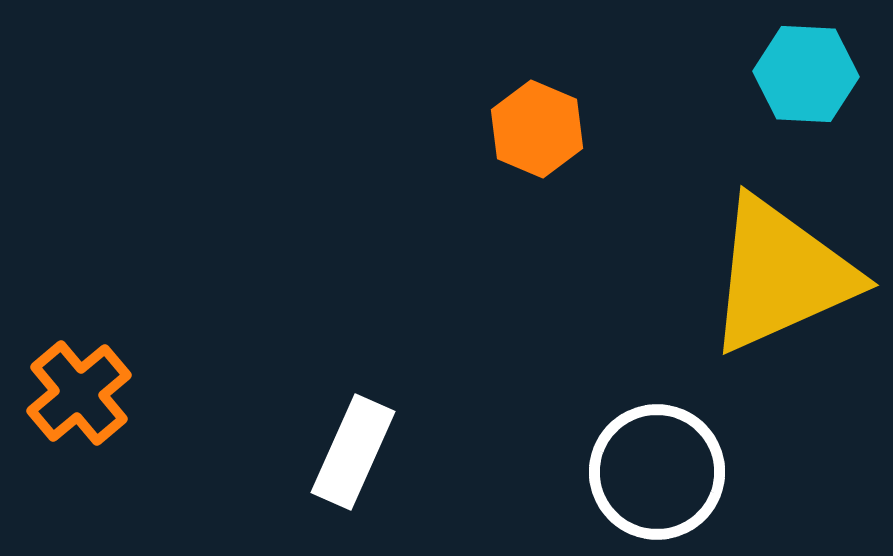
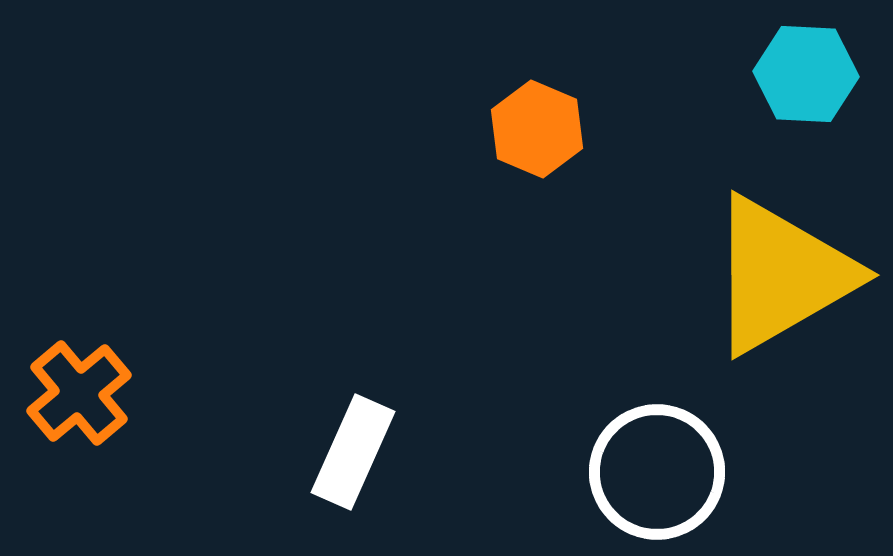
yellow triangle: rotated 6 degrees counterclockwise
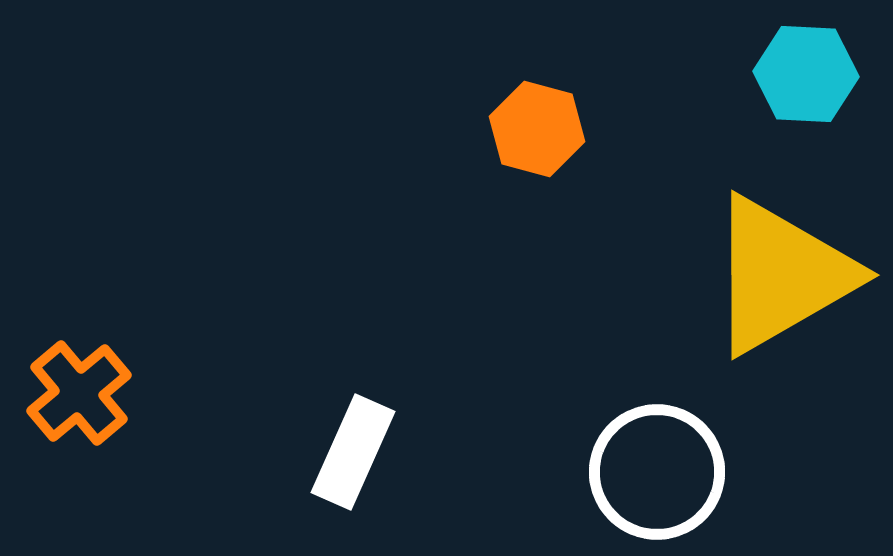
orange hexagon: rotated 8 degrees counterclockwise
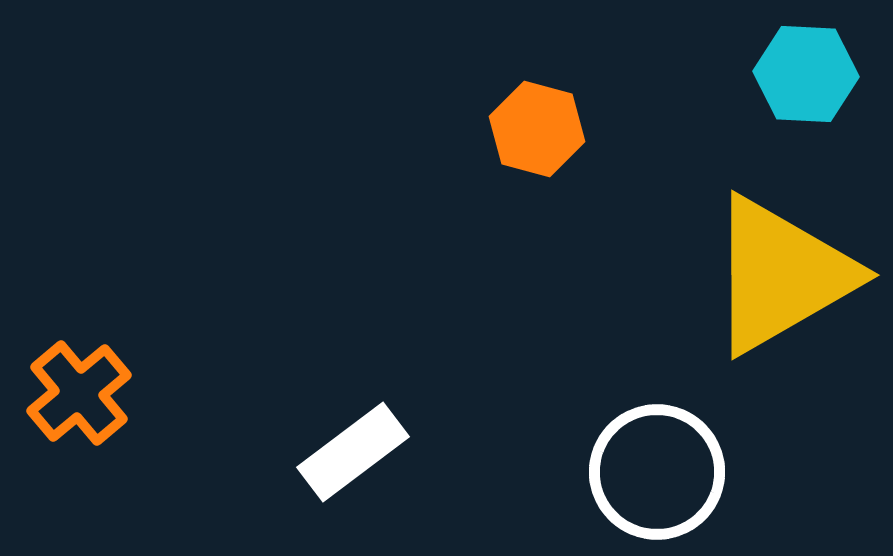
white rectangle: rotated 29 degrees clockwise
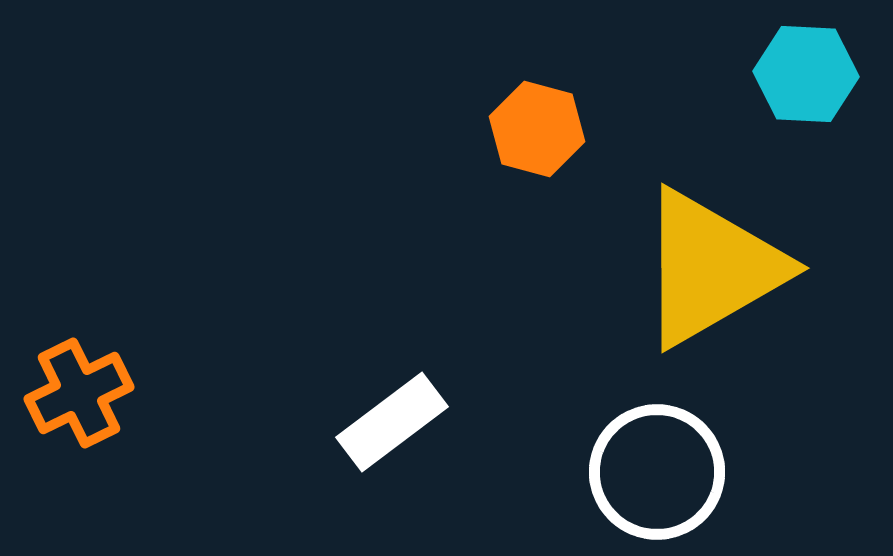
yellow triangle: moved 70 px left, 7 px up
orange cross: rotated 14 degrees clockwise
white rectangle: moved 39 px right, 30 px up
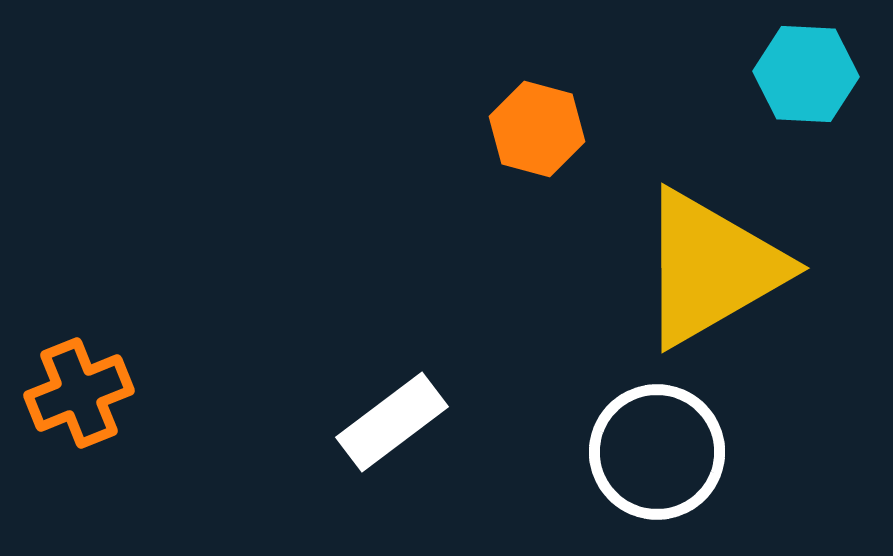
orange cross: rotated 4 degrees clockwise
white circle: moved 20 px up
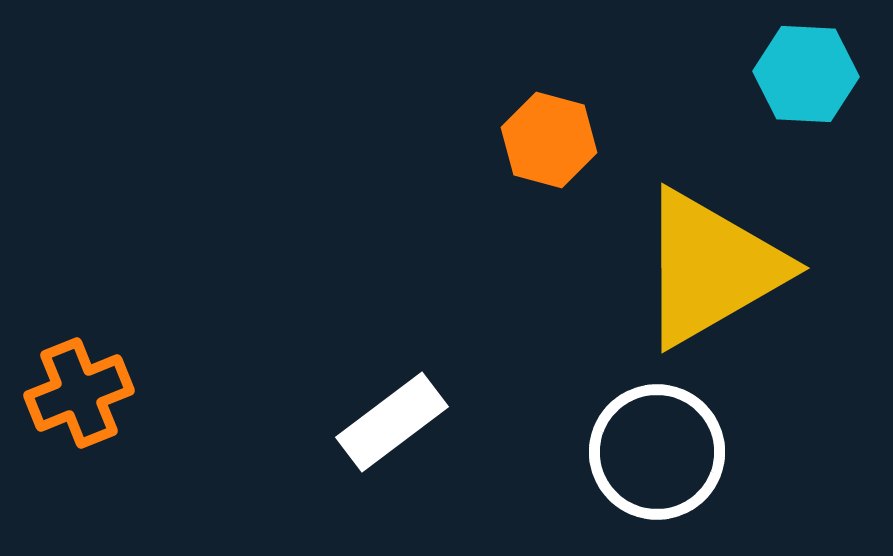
orange hexagon: moved 12 px right, 11 px down
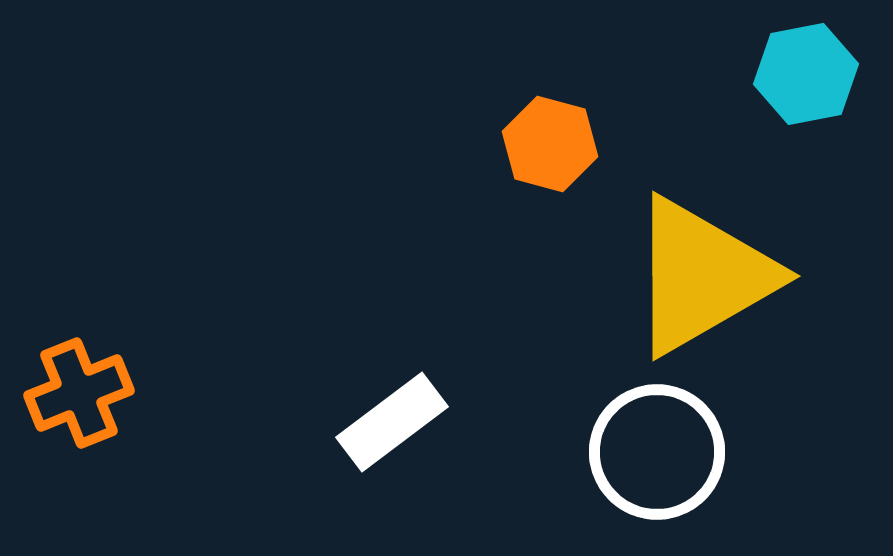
cyan hexagon: rotated 14 degrees counterclockwise
orange hexagon: moved 1 px right, 4 px down
yellow triangle: moved 9 px left, 8 px down
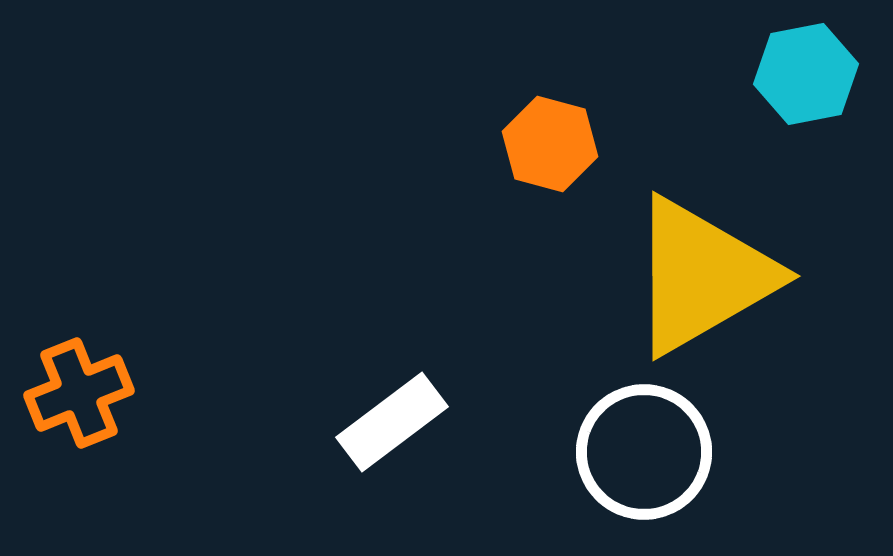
white circle: moved 13 px left
